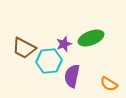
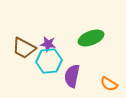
purple star: moved 16 px left; rotated 28 degrees clockwise
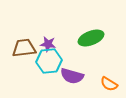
brown trapezoid: rotated 145 degrees clockwise
purple semicircle: rotated 85 degrees counterclockwise
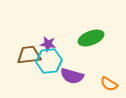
brown trapezoid: moved 5 px right, 7 px down
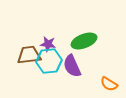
green ellipse: moved 7 px left, 3 px down
purple semicircle: moved 10 px up; rotated 50 degrees clockwise
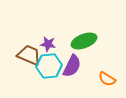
brown trapezoid: rotated 30 degrees clockwise
cyan hexagon: moved 5 px down
purple semicircle: rotated 130 degrees counterclockwise
orange semicircle: moved 2 px left, 5 px up
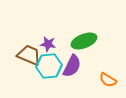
orange semicircle: moved 1 px right, 1 px down
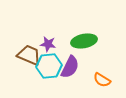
green ellipse: rotated 10 degrees clockwise
purple semicircle: moved 2 px left, 1 px down
orange semicircle: moved 6 px left
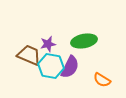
purple star: rotated 21 degrees counterclockwise
cyan hexagon: moved 2 px right; rotated 15 degrees clockwise
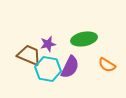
green ellipse: moved 2 px up
cyan hexagon: moved 3 px left, 3 px down
orange semicircle: moved 5 px right, 15 px up
